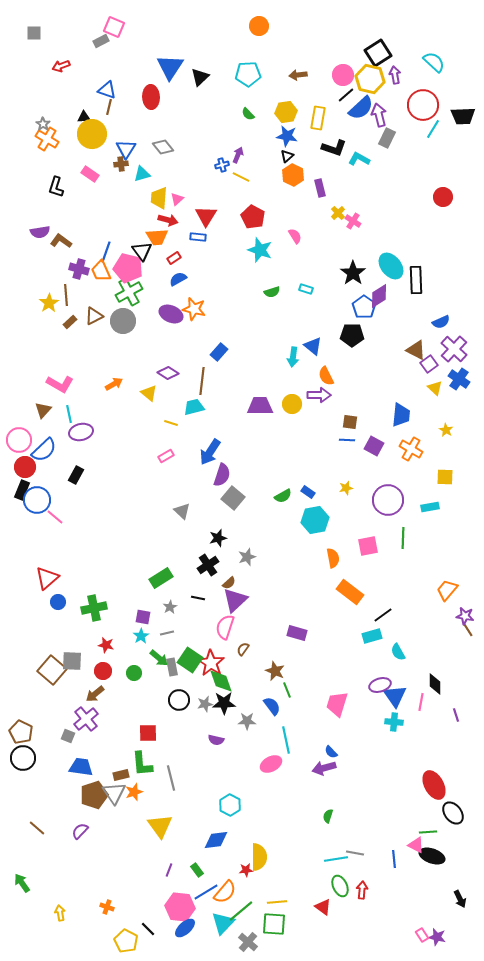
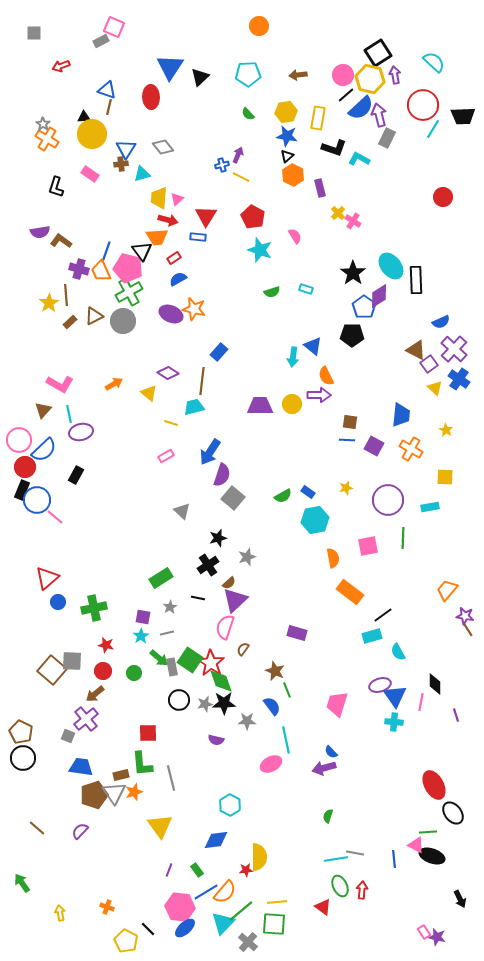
pink rectangle at (422, 935): moved 2 px right, 3 px up
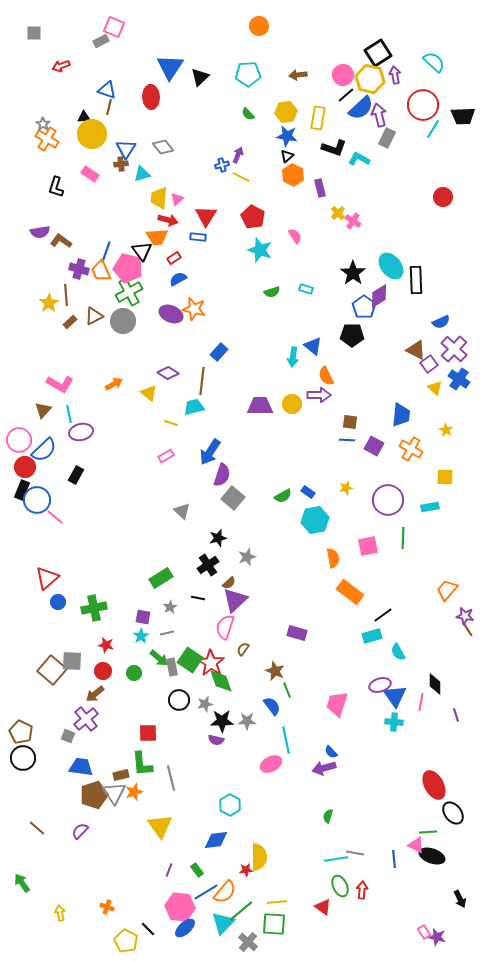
black star at (224, 703): moved 2 px left, 18 px down
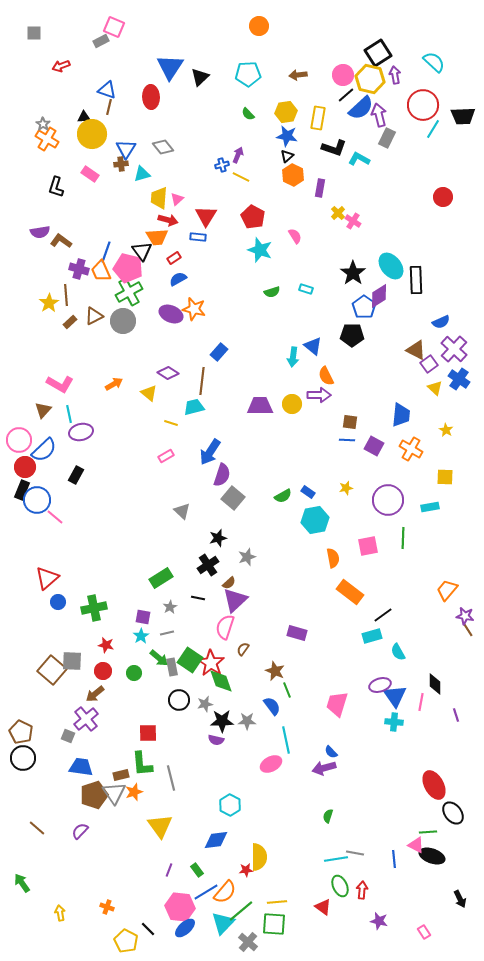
purple rectangle at (320, 188): rotated 24 degrees clockwise
purple star at (437, 937): moved 58 px left, 16 px up
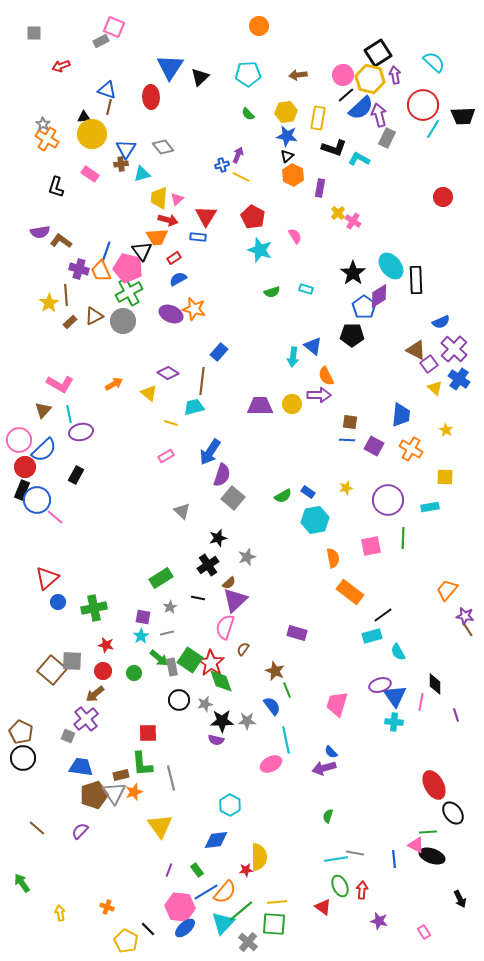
pink square at (368, 546): moved 3 px right
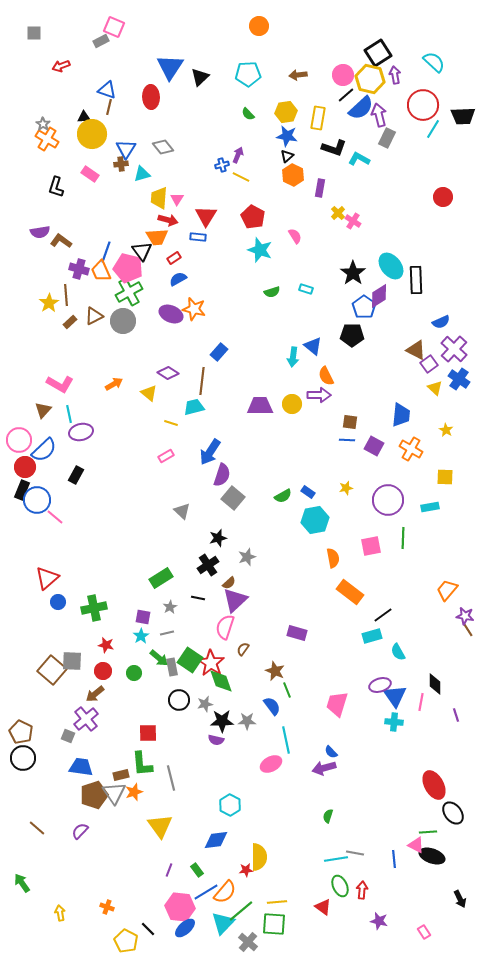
pink triangle at (177, 199): rotated 16 degrees counterclockwise
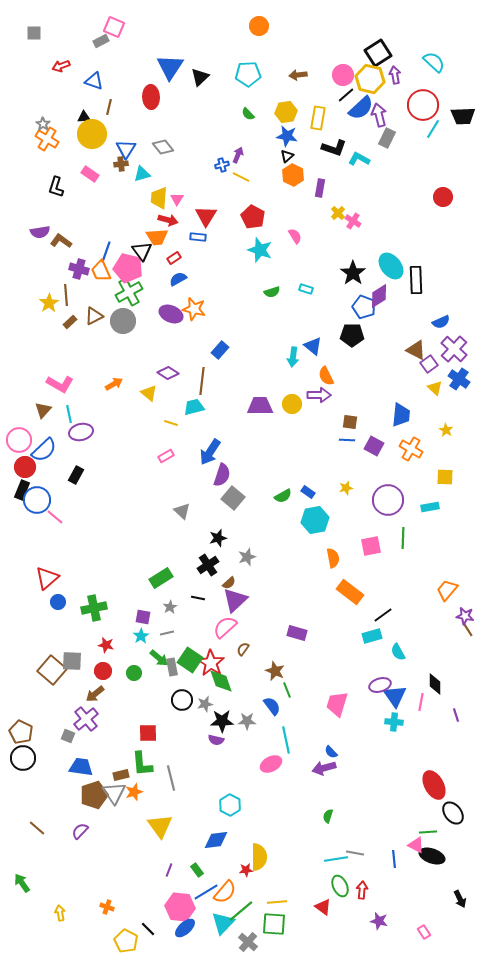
blue triangle at (107, 90): moved 13 px left, 9 px up
blue pentagon at (364, 307): rotated 15 degrees counterclockwise
blue rectangle at (219, 352): moved 1 px right, 2 px up
pink semicircle at (225, 627): rotated 30 degrees clockwise
black circle at (179, 700): moved 3 px right
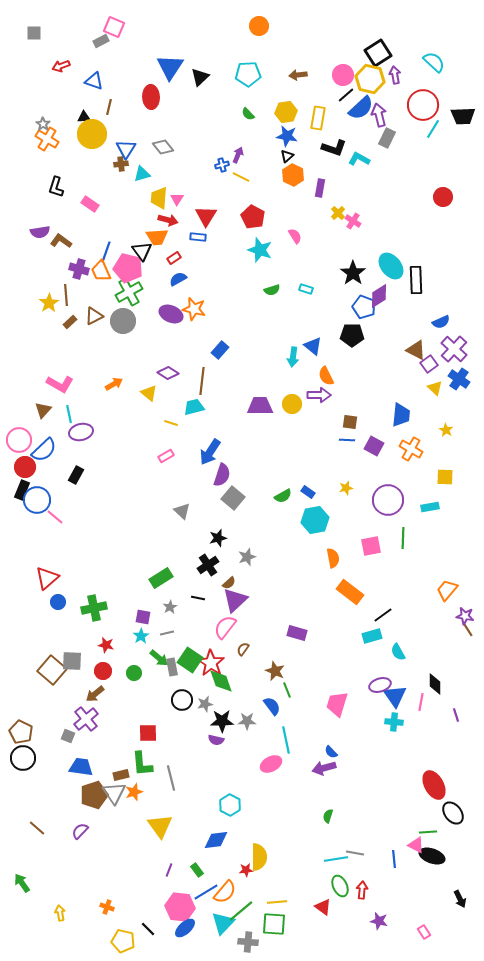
pink rectangle at (90, 174): moved 30 px down
green semicircle at (272, 292): moved 2 px up
pink semicircle at (225, 627): rotated 10 degrees counterclockwise
yellow pentagon at (126, 941): moved 3 px left; rotated 15 degrees counterclockwise
gray cross at (248, 942): rotated 36 degrees counterclockwise
